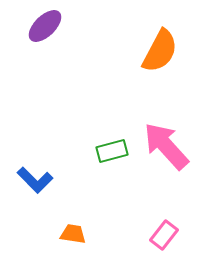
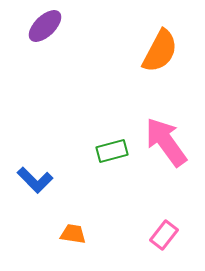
pink arrow: moved 4 px up; rotated 6 degrees clockwise
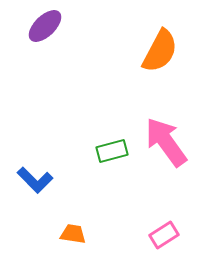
pink rectangle: rotated 20 degrees clockwise
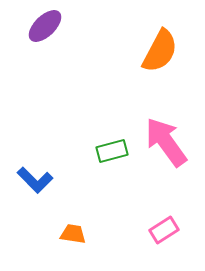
pink rectangle: moved 5 px up
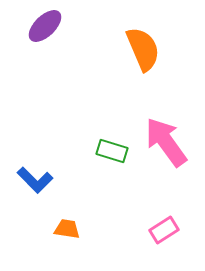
orange semicircle: moved 17 px left, 2 px up; rotated 51 degrees counterclockwise
green rectangle: rotated 32 degrees clockwise
orange trapezoid: moved 6 px left, 5 px up
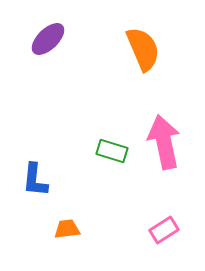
purple ellipse: moved 3 px right, 13 px down
pink arrow: moved 2 px left; rotated 24 degrees clockwise
blue L-shape: rotated 51 degrees clockwise
orange trapezoid: rotated 16 degrees counterclockwise
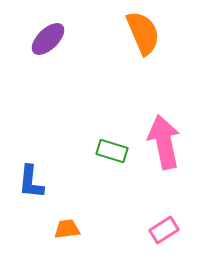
orange semicircle: moved 16 px up
blue L-shape: moved 4 px left, 2 px down
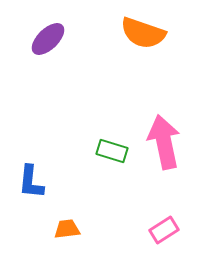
orange semicircle: rotated 132 degrees clockwise
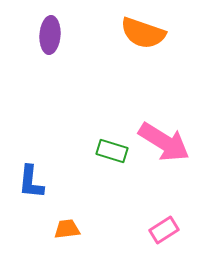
purple ellipse: moved 2 px right, 4 px up; rotated 42 degrees counterclockwise
pink arrow: rotated 134 degrees clockwise
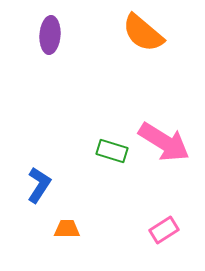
orange semicircle: rotated 21 degrees clockwise
blue L-shape: moved 8 px right, 3 px down; rotated 153 degrees counterclockwise
orange trapezoid: rotated 8 degrees clockwise
